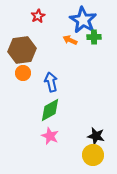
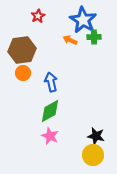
green diamond: moved 1 px down
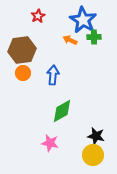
blue arrow: moved 2 px right, 7 px up; rotated 18 degrees clockwise
green diamond: moved 12 px right
pink star: moved 7 px down; rotated 12 degrees counterclockwise
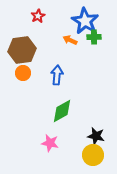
blue star: moved 2 px right, 1 px down
blue arrow: moved 4 px right
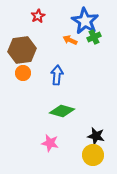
green cross: rotated 24 degrees counterclockwise
green diamond: rotated 45 degrees clockwise
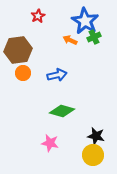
brown hexagon: moved 4 px left
blue arrow: rotated 72 degrees clockwise
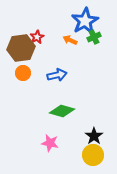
red star: moved 1 px left, 21 px down
blue star: rotated 12 degrees clockwise
brown hexagon: moved 3 px right, 2 px up
black star: moved 2 px left; rotated 24 degrees clockwise
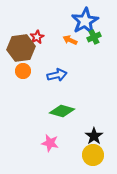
orange circle: moved 2 px up
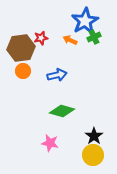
red star: moved 4 px right, 1 px down; rotated 16 degrees clockwise
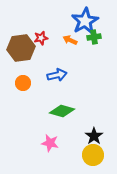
green cross: rotated 16 degrees clockwise
orange circle: moved 12 px down
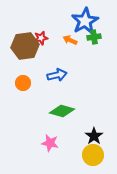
brown hexagon: moved 4 px right, 2 px up
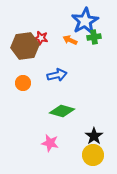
red star: rotated 24 degrees clockwise
